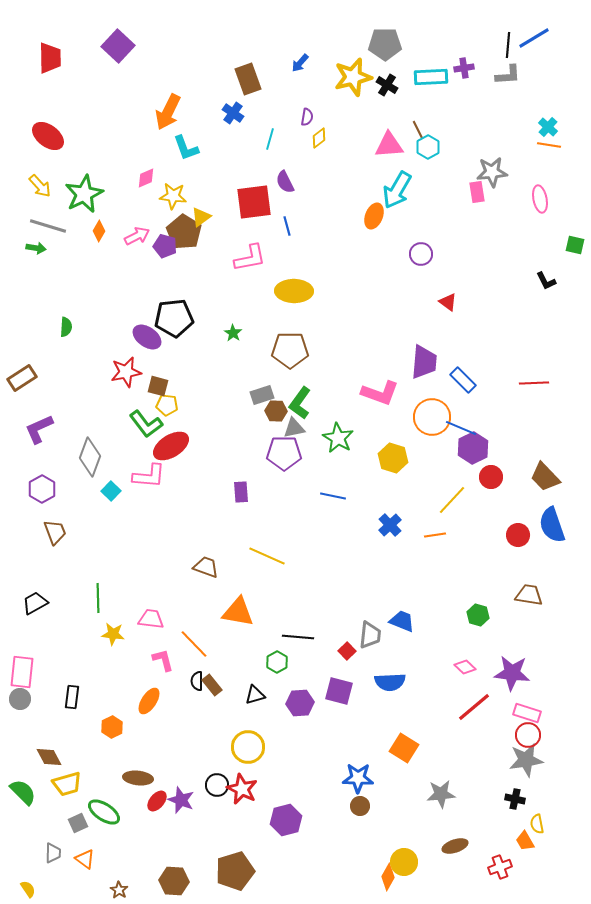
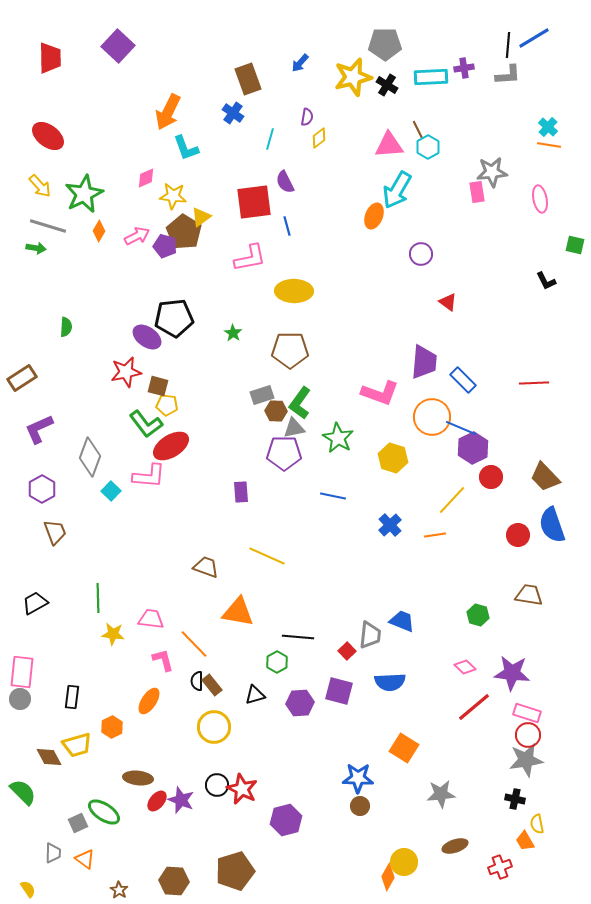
yellow circle at (248, 747): moved 34 px left, 20 px up
yellow trapezoid at (67, 784): moved 10 px right, 39 px up
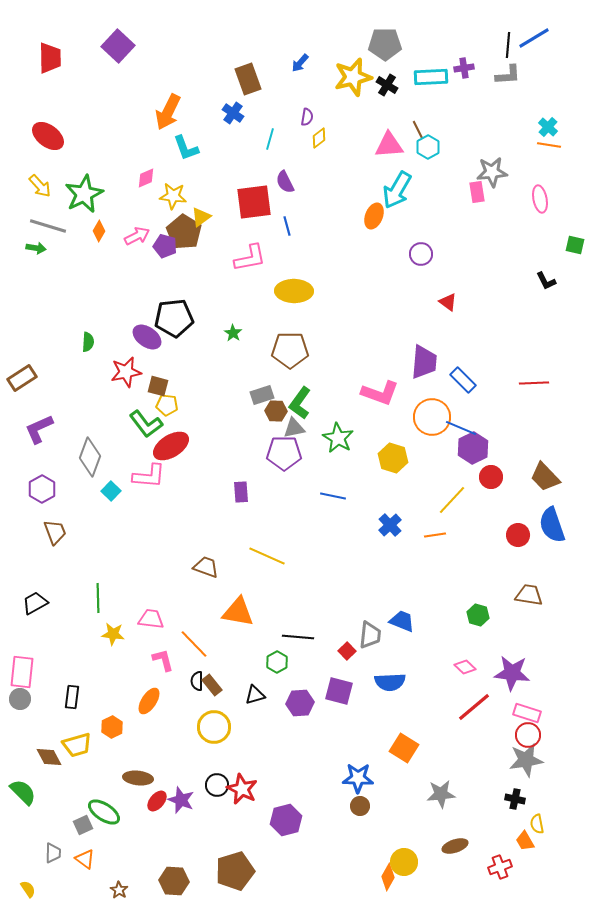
green semicircle at (66, 327): moved 22 px right, 15 px down
gray square at (78, 823): moved 5 px right, 2 px down
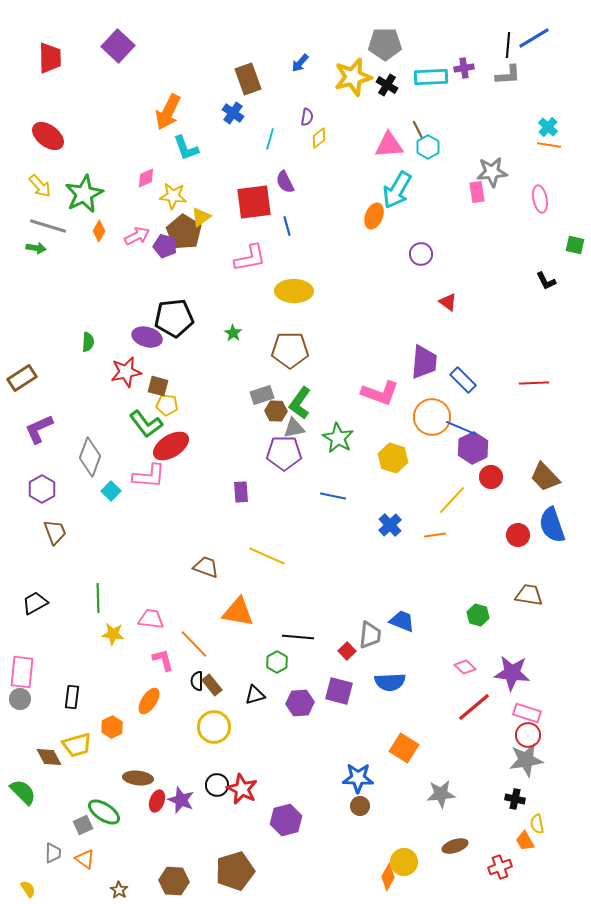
purple ellipse at (147, 337): rotated 20 degrees counterclockwise
red ellipse at (157, 801): rotated 20 degrees counterclockwise
